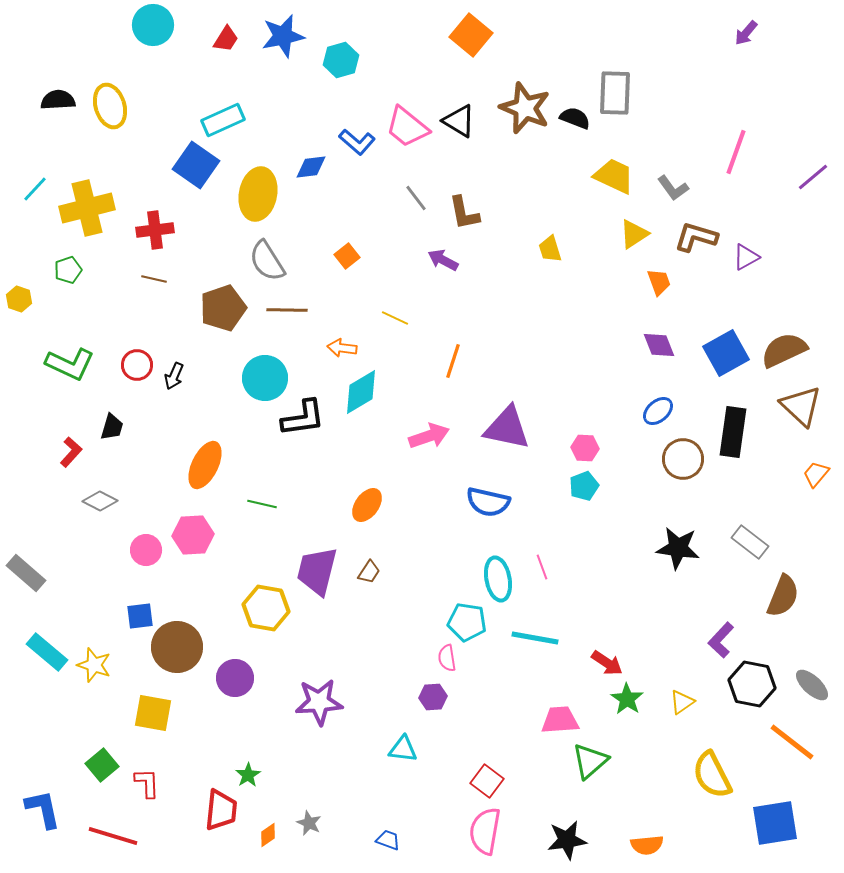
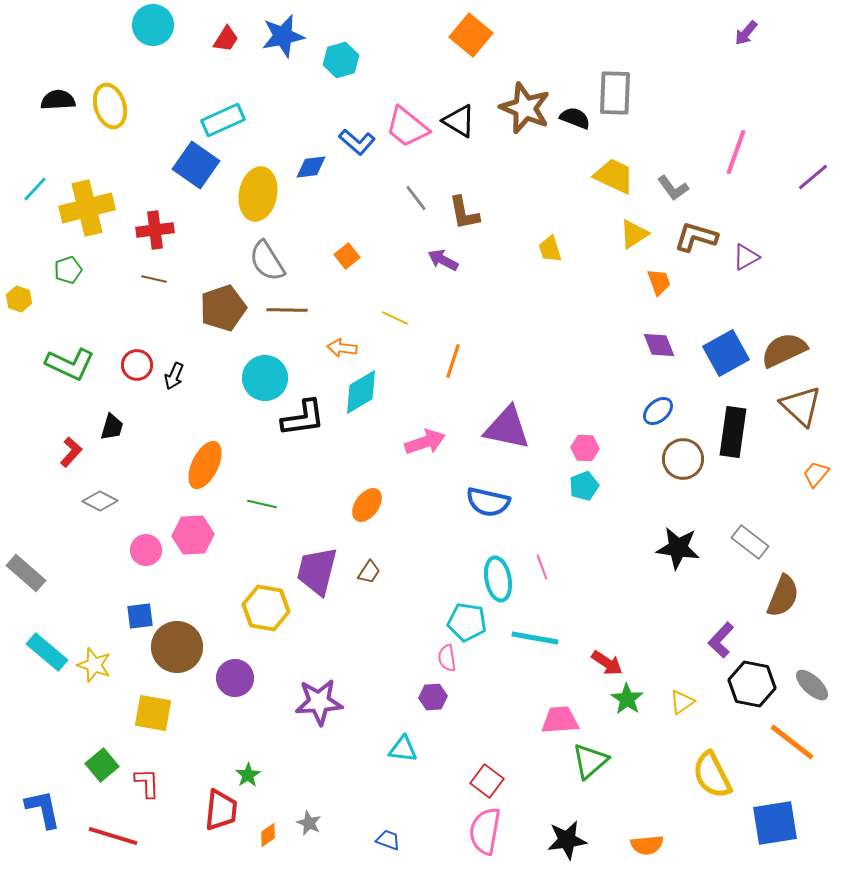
pink arrow at (429, 436): moved 4 px left, 6 px down
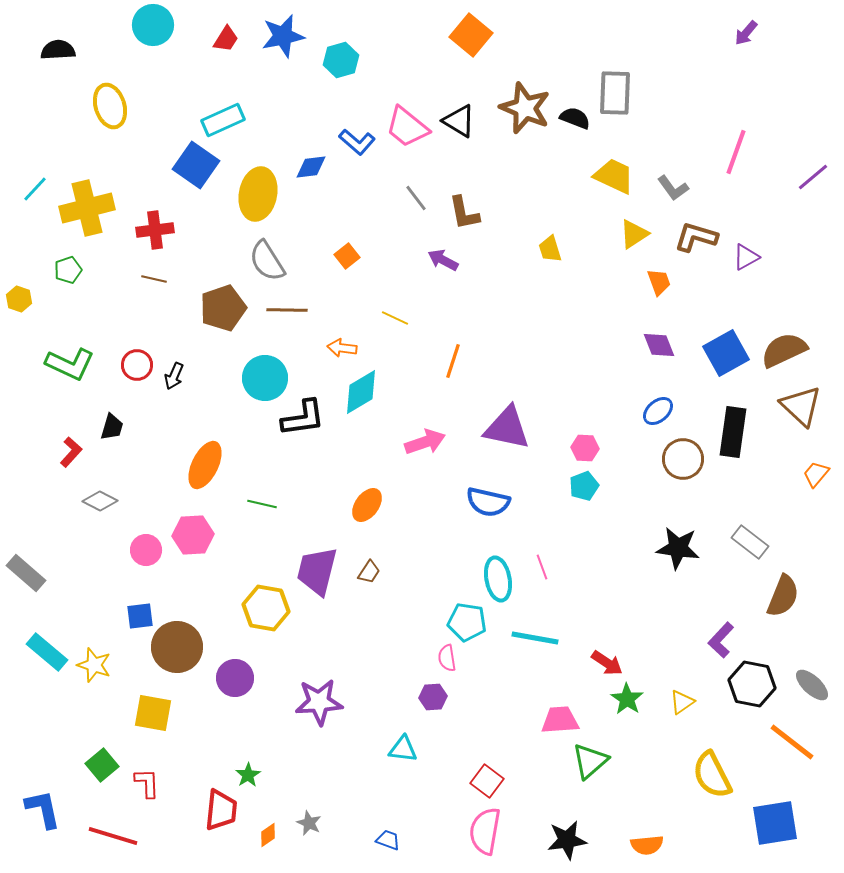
black semicircle at (58, 100): moved 50 px up
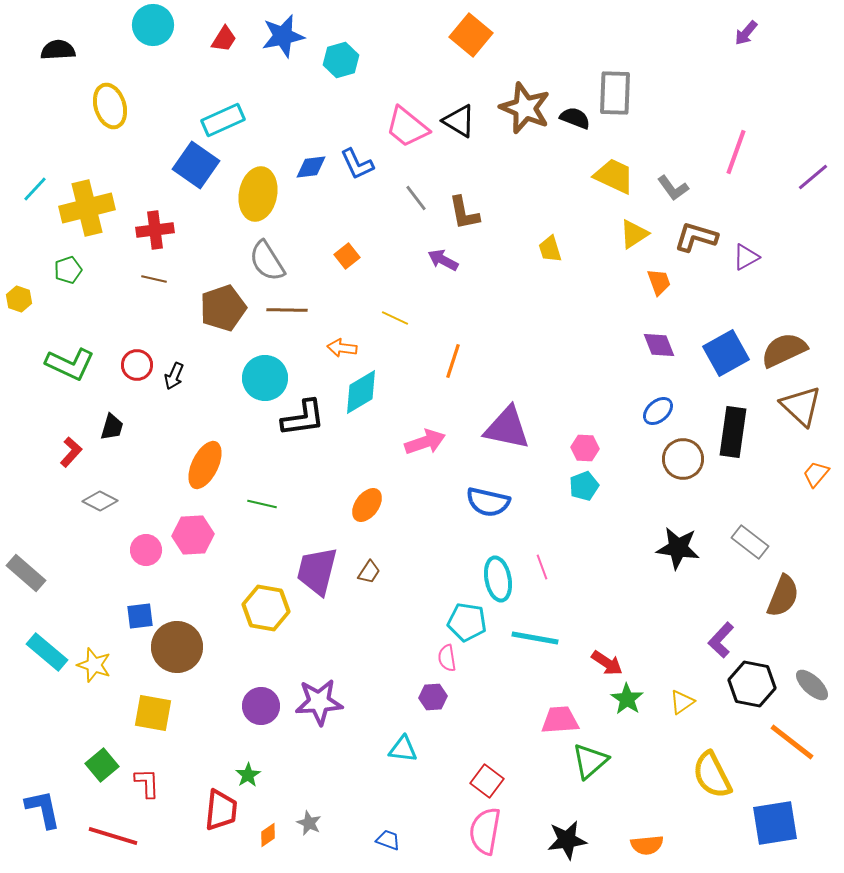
red trapezoid at (226, 39): moved 2 px left
blue L-shape at (357, 142): moved 22 px down; rotated 24 degrees clockwise
purple circle at (235, 678): moved 26 px right, 28 px down
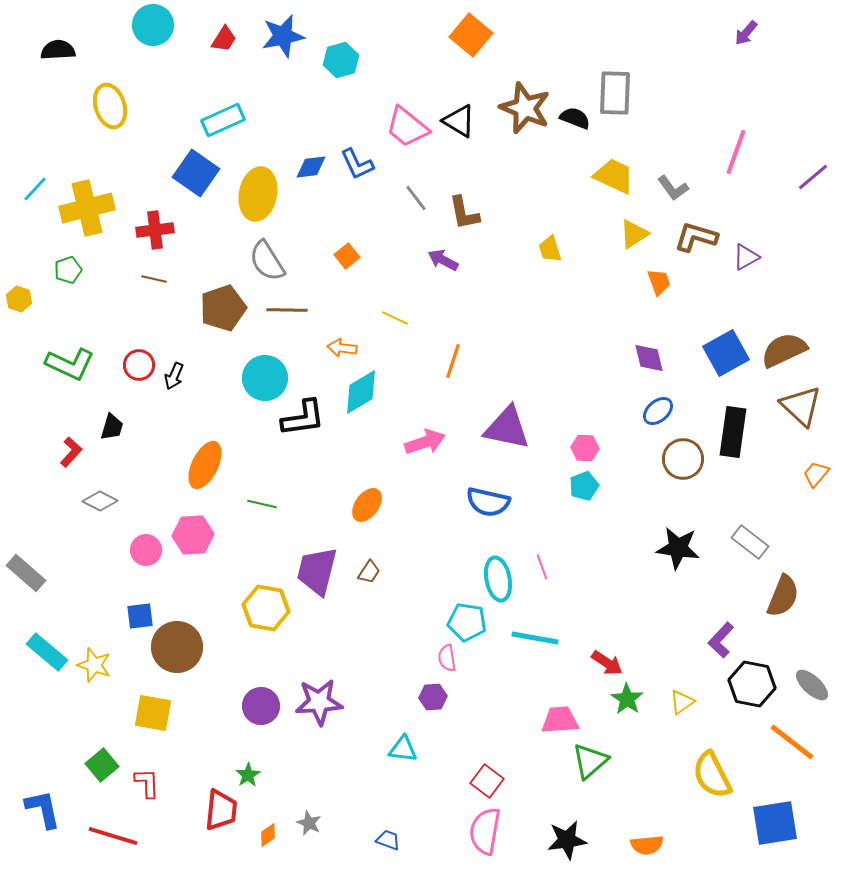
blue square at (196, 165): moved 8 px down
purple diamond at (659, 345): moved 10 px left, 13 px down; rotated 8 degrees clockwise
red circle at (137, 365): moved 2 px right
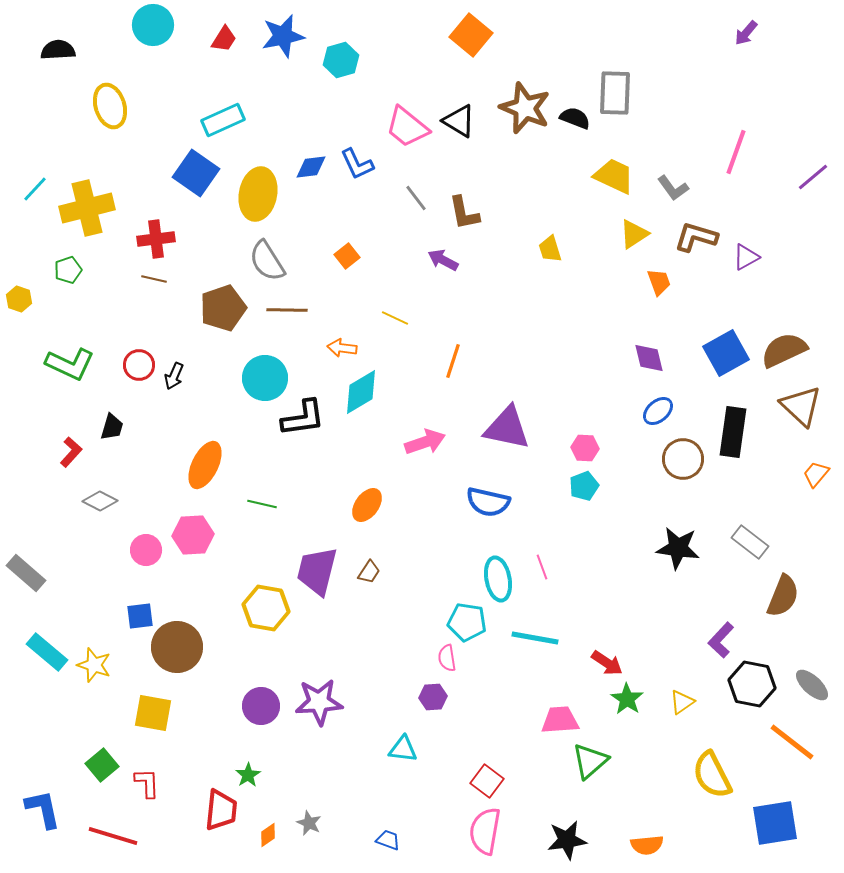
red cross at (155, 230): moved 1 px right, 9 px down
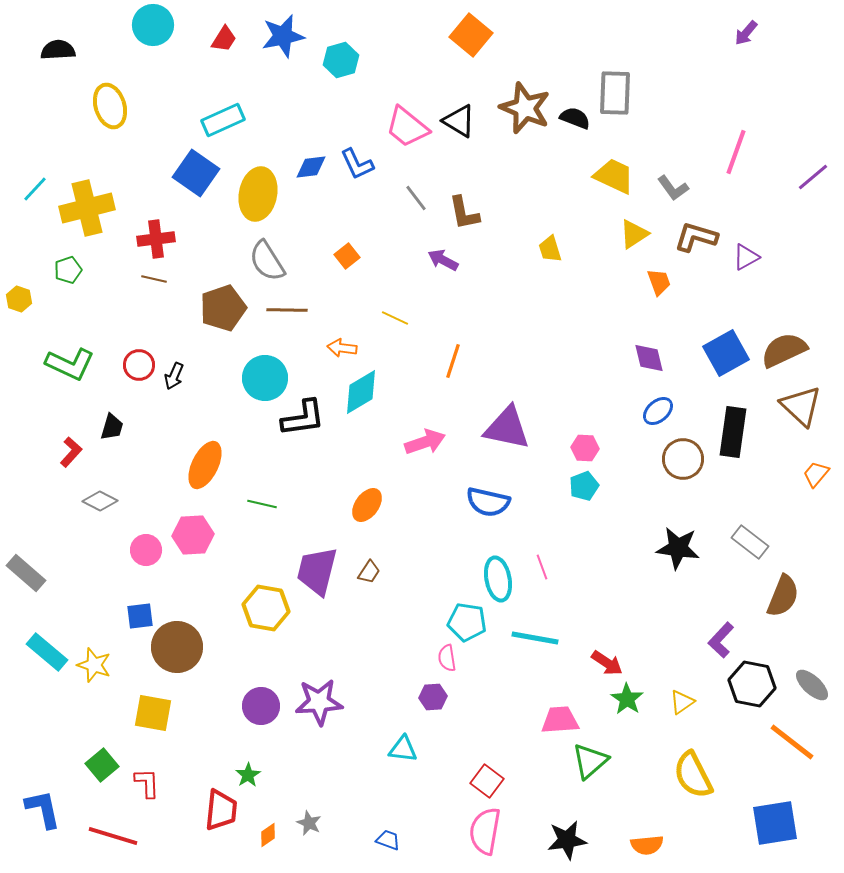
yellow semicircle at (712, 775): moved 19 px left
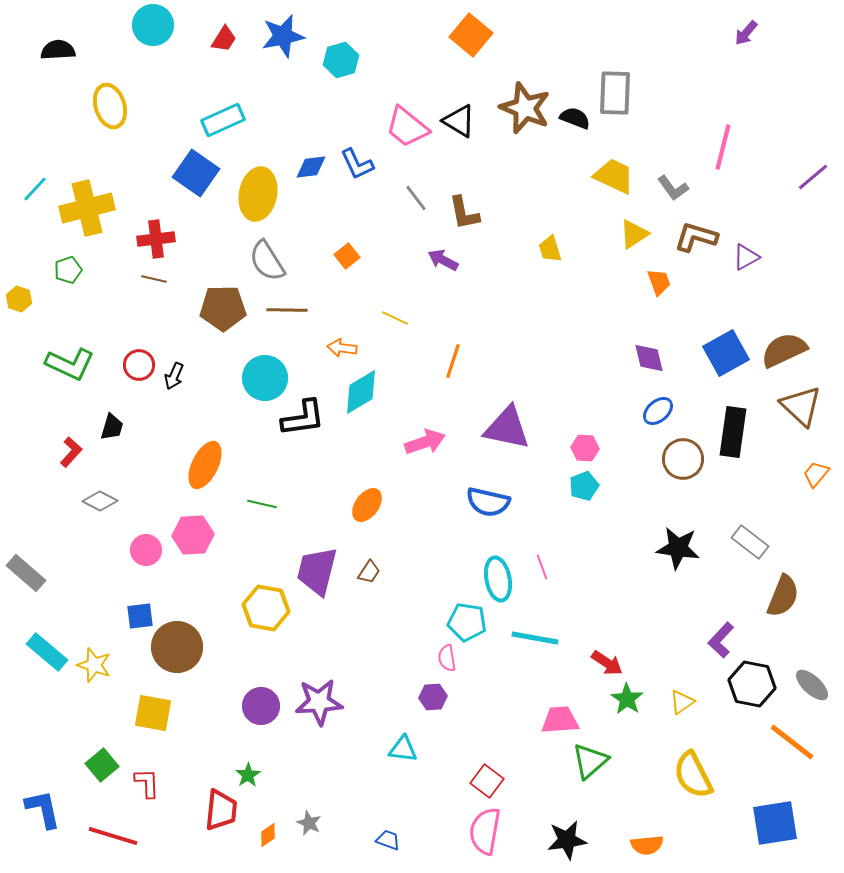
pink line at (736, 152): moved 13 px left, 5 px up; rotated 6 degrees counterclockwise
brown pentagon at (223, 308): rotated 18 degrees clockwise
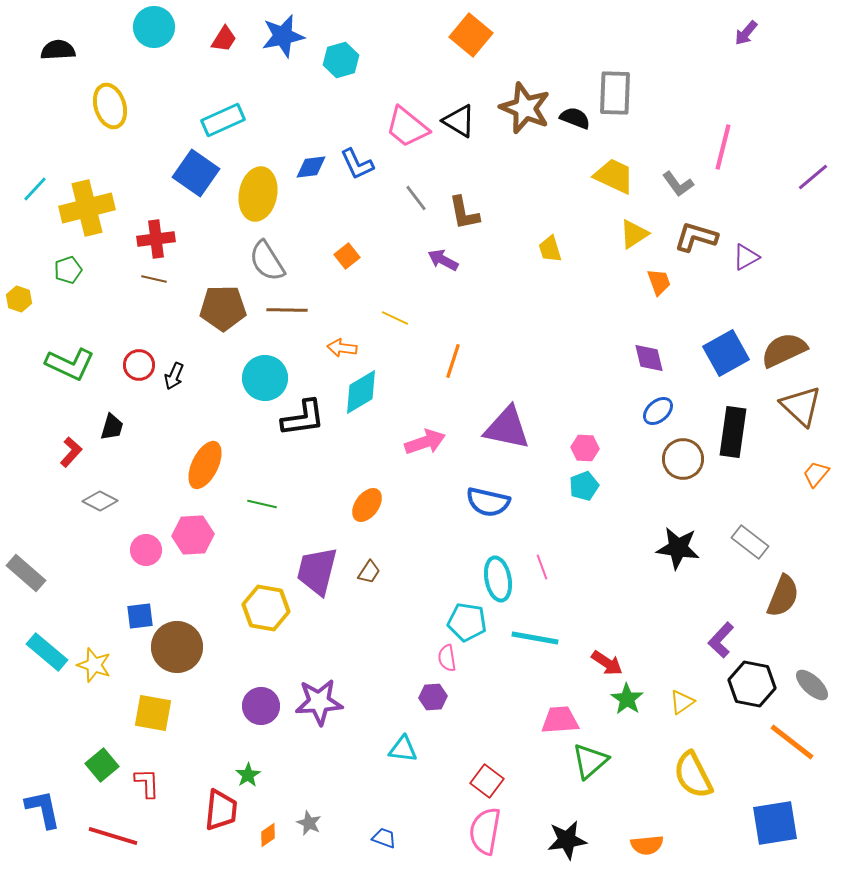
cyan circle at (153, 25): moved 1 px right, 2 px down
gray L-shape at (673, 188): moved 5 px right, 4 px up
blue trapezoid at (388, 840): moved 4 px left, 2 px up
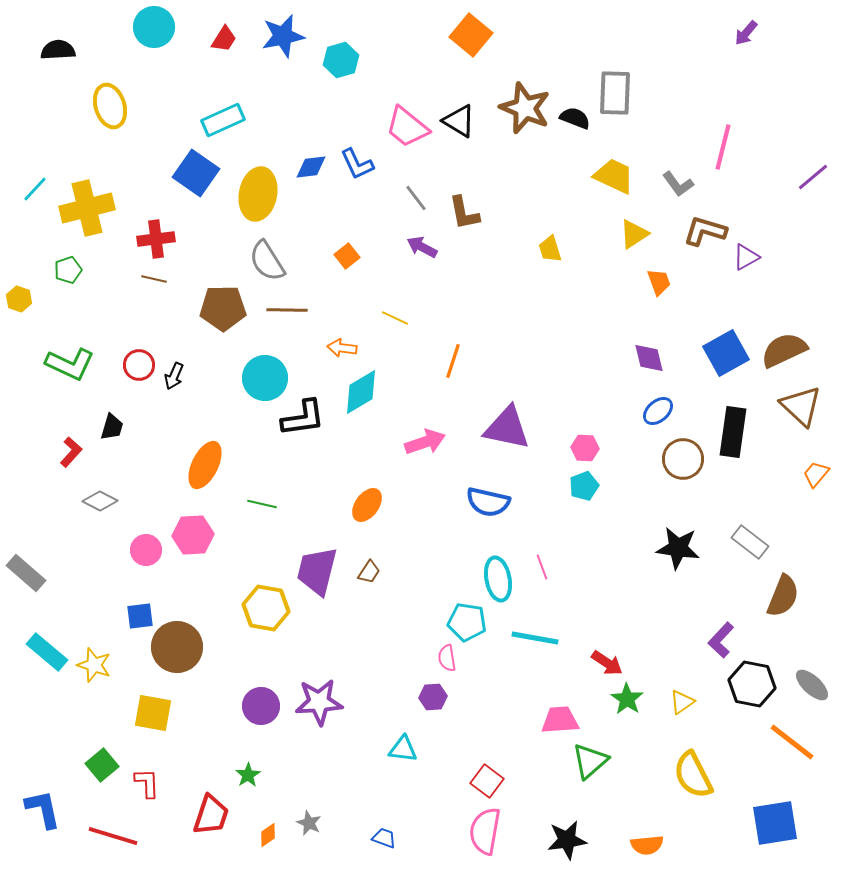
brown L-shape at (696, 237): moved 9 px right, 6 px up
purple arrow at (443, 260): moved 21 px left, 13 px up
red trapezoid at (221, 810): moved 10 px left, 5 px down; rotated 12 degrees clockwise
